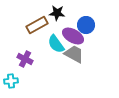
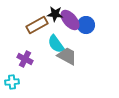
black star: moved 2 px left, 1 px down
purple ellipse: moved 3 px left, 16 px up; rotated 20 degrees clockwise
gray trapezoid: moved 7 px left, 2 px down
cyan cross: moved 1 px right, 1 px down
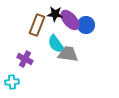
brown rectangle: rotated 40 degrees counterclockwise
gray trapezoid: moved 1 px right, 2 px up; rotated 20 degrees counterclockwise
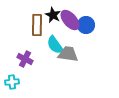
black star: moved 2 px left, 1 px down; rotated 21 degrees clockwise
brown rectangle: rotated 20 degrees counterclockwise
cyan semicircle: moved 1 px left, 1 px down
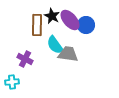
black star: moved 1 px left, 1 px down
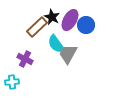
black star: moved 1 px down
purple ellipse: rotated 70 degrees clockwise
brown rectangle: moved 2 px down; rotated 45 degrees clockwise
cyan semicircle: moved 1 px right, 1 px up
gray trapezoid: rotated 70 degrees counterclockwise
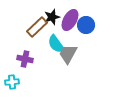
black star: rotated 28 degrees clockwise
purple cross: rotated 14 degrees counterclockwise
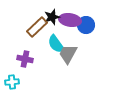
purple ellipse: rotated 70 degrees clockwise
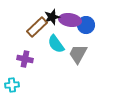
gray trapezoid: moved 10 px right
cyan cross: moved 3 px down
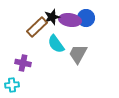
blue circle: moved 7 px up
purple cross: moved 2 px left, 4 px down
